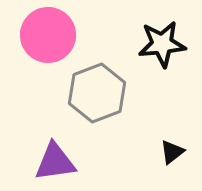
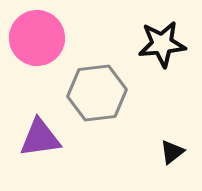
pink circle: moved 11 px left, 3 px down
gray hexagon: rotated 14 degrees clockwise
purple triangle: moved 15 px left, 24 px up
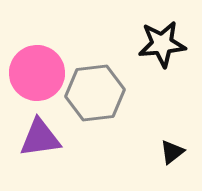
pink circle: moved 35 px down
gray hexagon: moved 2 px left
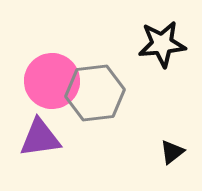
pink circle: moved 15 px right, 8 px down
